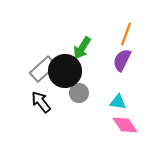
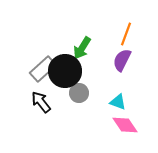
cyan triangle: rotated 12 degrees clockwise
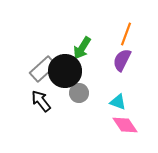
black arrow: moved 1 px up
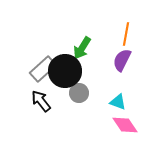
orange line: rotated 10 degrees counterclockwise
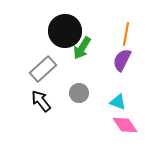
black circle: moved 40 px up
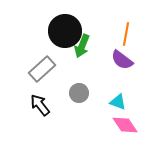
green arrow: moved 2 px up; rotated 10 degrees counterclockwise
purple semicircle: rotated 80 degrees counterclockwise
gray rectangle: moved 1 px left
black arrow: moved 1 px left, 4 px down
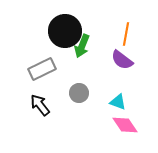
gray rectangle: rotated 16 degrees clockwise
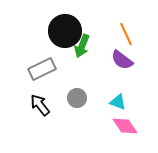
orange line: rotated 35 degrees counterclockwise
gray circle: moved 2 px left, 5 px down
pink diamond: moved 1 px down
